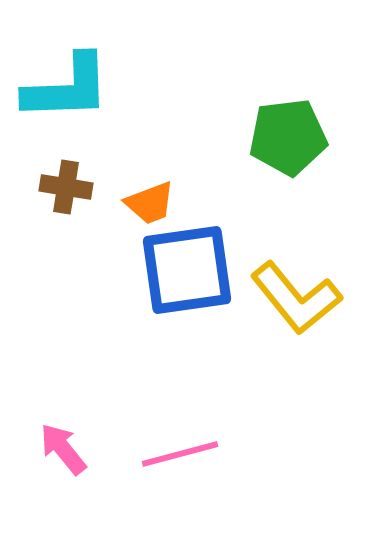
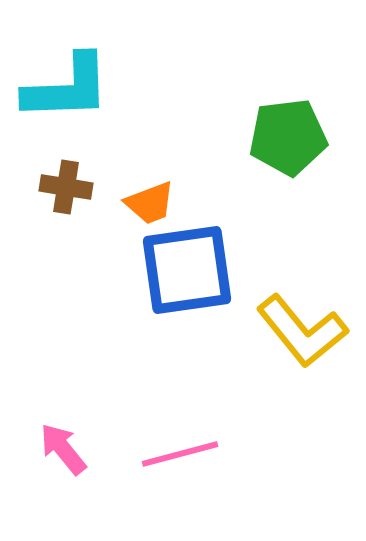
yellow L-shape: moved 6 px right, 33 px down
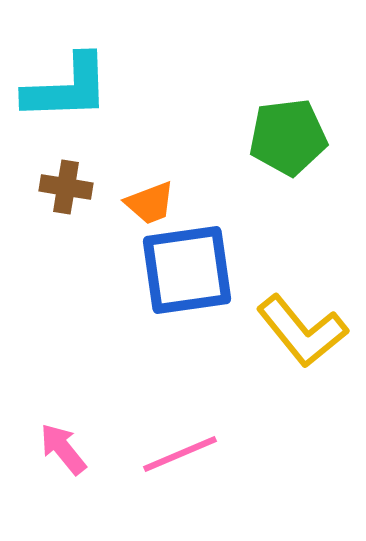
pink line: rotated 8 degrees counterclockwise
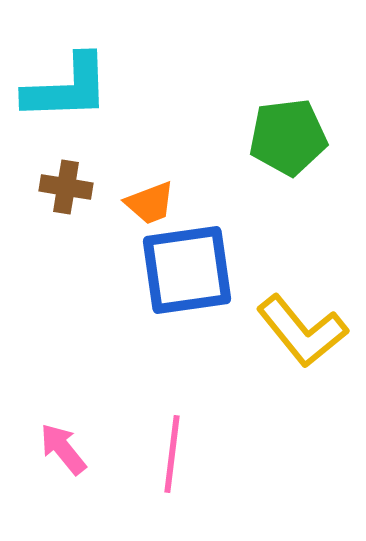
pink line: moved 8 px left; rotated 60 degrees counterclockwise
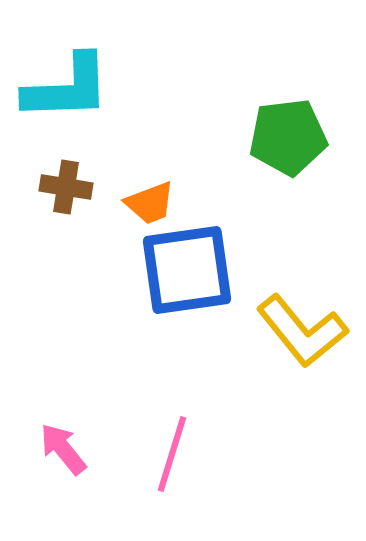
pink line: rotated 10 degrees clockwise
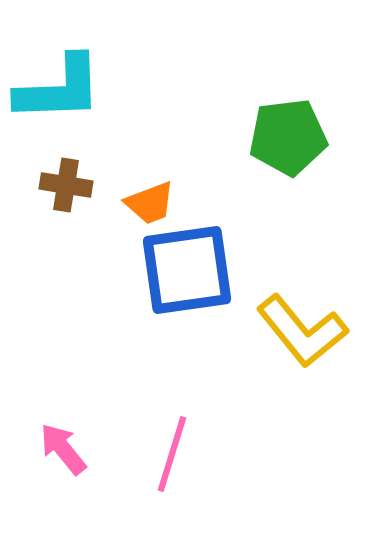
cyan L-shape: moved 8 px left, 1 px down
brown cross: moved 2 px up
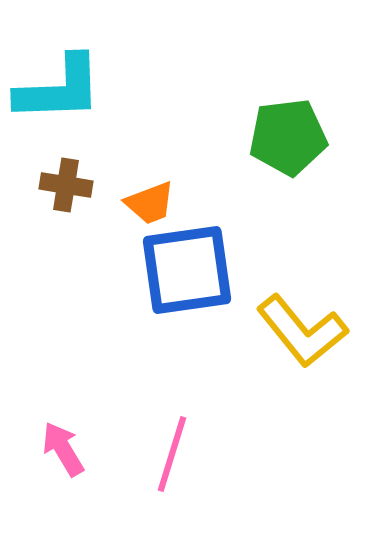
pink arrow: rotated 8 degrees clockwise
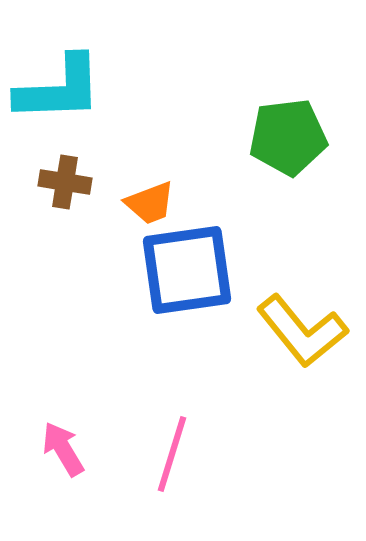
brown cross: moved 1 px left, 3 px up
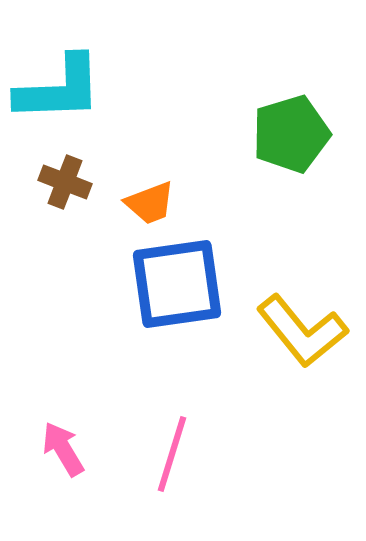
green pentagon: moved 3 px right, 3 px up; rotated 10 degrees counterclockwise
brown cross: rotated 12 degrees clockwise
blue square: moved 10 px left, 14 px down
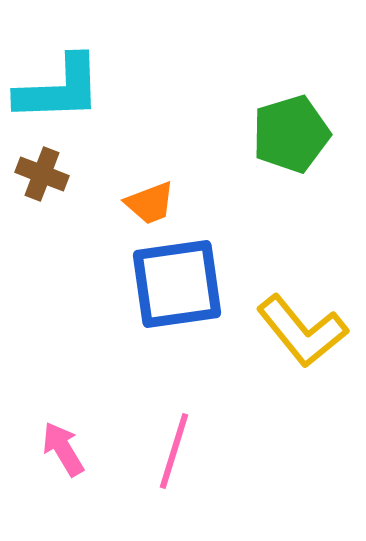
brown cross: moved 23 px left, 8 px up
pink line: moved 2 px right, 3 px up
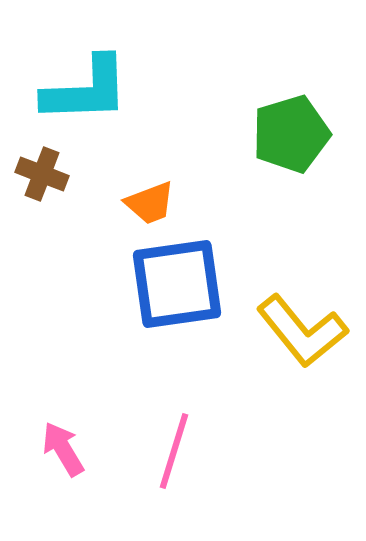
cyan L-shape: moved 27 px right, 1 px down
